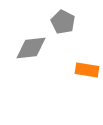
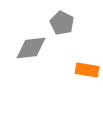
gray pentagon: moved 1 px left, 1 px down
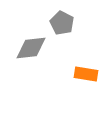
orange rectangle: moved 1 px left, 4 px down
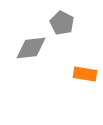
orange rectangle: moved 1 px left
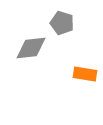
gray pentagon: rotated 10 degrees counterclockwise
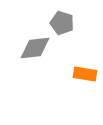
gray diamond: moved 4 px right
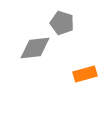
orange rectangle: rotated 25 degrees counterclockwise
